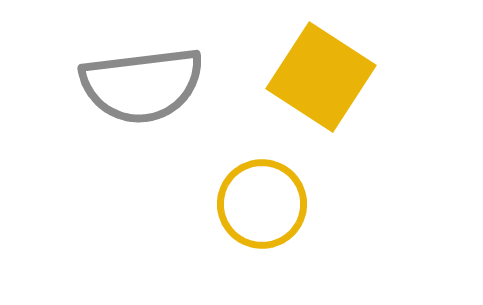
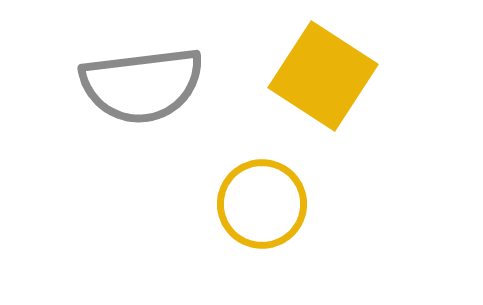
yellow square: moved 2 px right, 1 px up
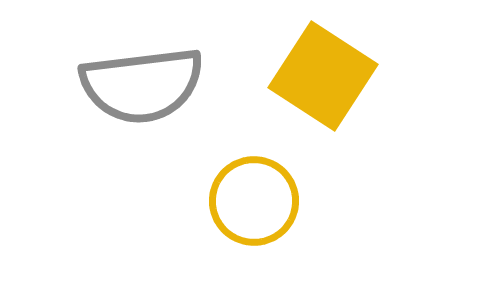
yellow circle: moved 8 px left, 3 px up
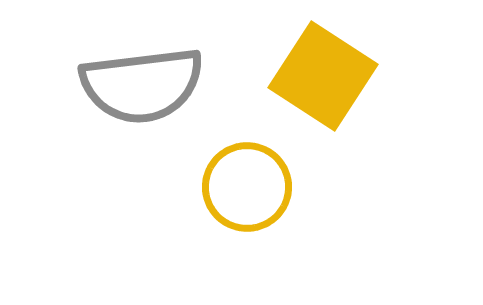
yellow circle: moved 7 px left, 14 px up
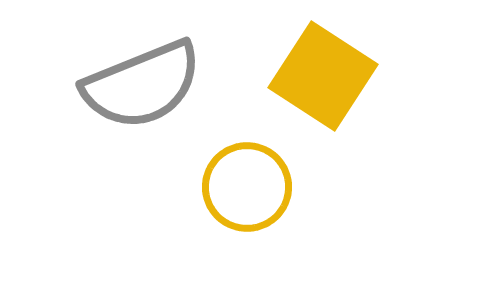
gray semicircle: rotated 15 degrees counterclockwise
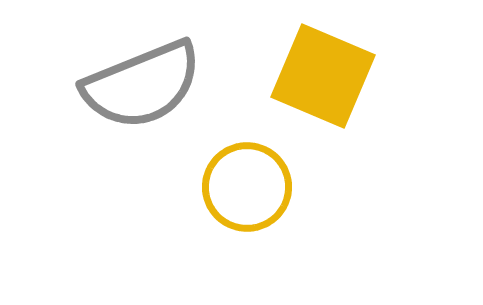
yellow square: rotated 10 degrees counterclockwise
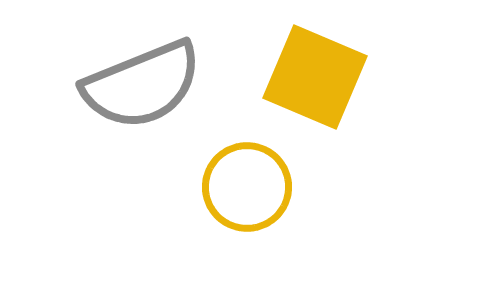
yellow square: moved 8 px left, 1 px down
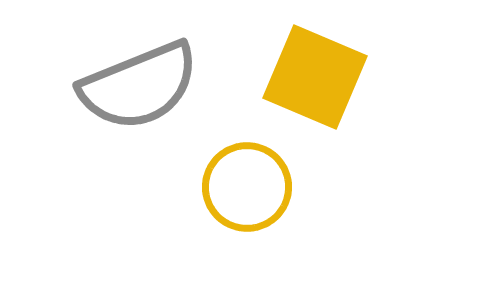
gray semicircle: moved 3 px left, 1 px down
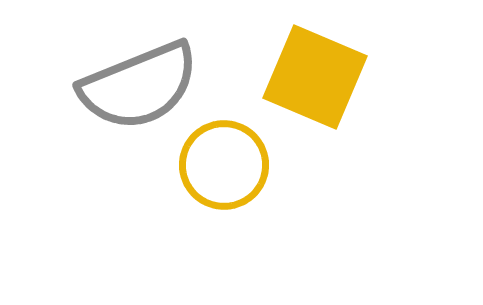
yellow circle: moved 23 px left, 22 px up
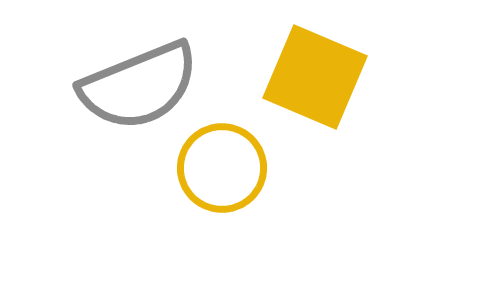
yellow circle: moved 2 px left, 3 px down
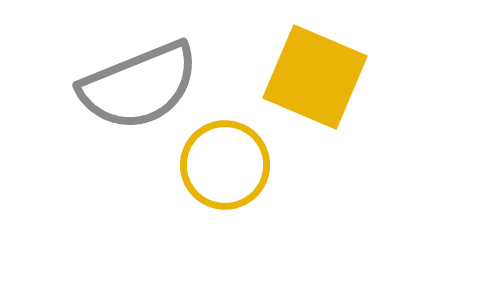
yellow circle: moved 3 px right, 3 px up
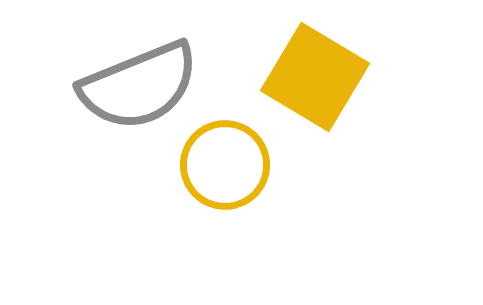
yellow square: rotated 8 degrees clockwise
